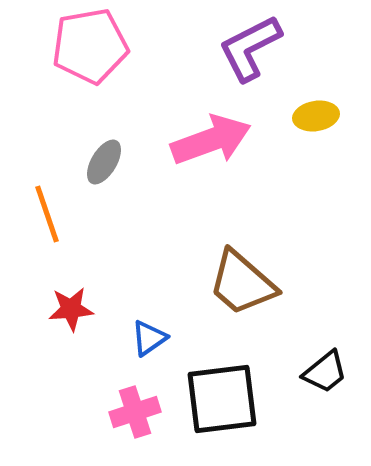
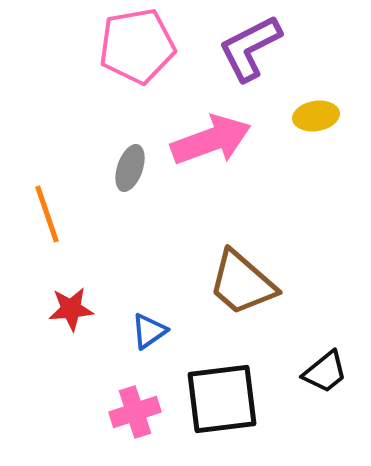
pink pentagon: moved 47 px right
gray ellipse: moved 26 px right, 6 px down; rotated 12 degrees counterclockwise
blue triangle: moved 7 px up
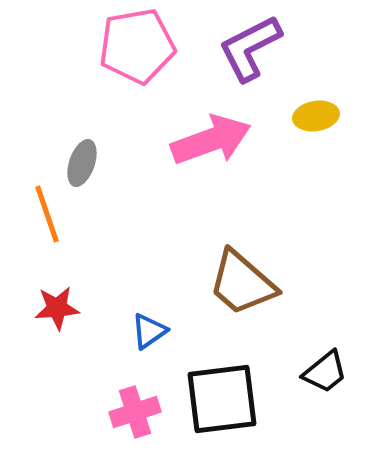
gray ellipse: moved 48 px left, 5 px up
red star: moved 14 px left, 1 px up
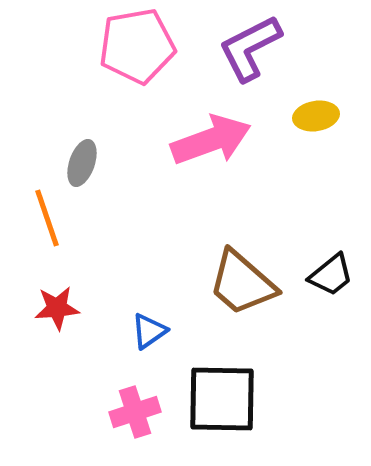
orange line: moved 4 px down
black trapezoid: moved 6 px right, 97 px up
black square: rotated 8 degrees clockwise
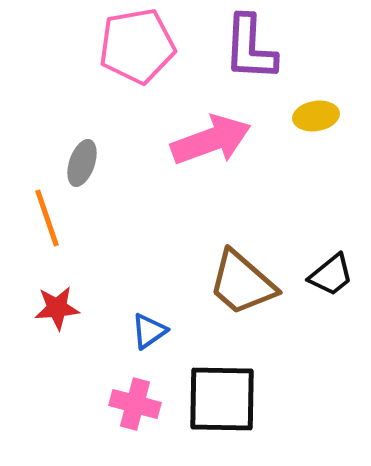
purple L-shape: rotated 60 degrees counterclockwise
pink cross: moved 8 px up; rotated 33 degrees clockwise
